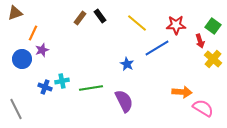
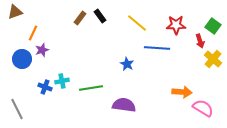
brown triangle: moved 1 px up
blue line: rotated 35 degrees clockwise
purple semicircle: moved 4 px down; rotated 55 degrees counterclockwise
gray line: moved 1 px right
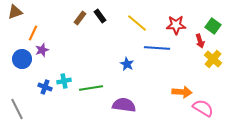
cyan cross: moved 2 px right
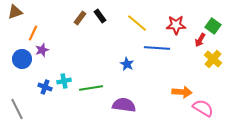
red arrow: moved 1 px up; rotated 48 degrees clockwise
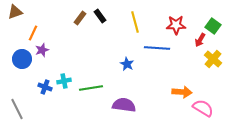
yellow line: moved 2 px left, 1 px up; rotated 35 degrees clockwise
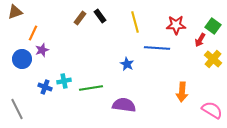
orange arrow: rotated 90 degrees clockwise
pink semicircle: moved 9 px right, 2 px down
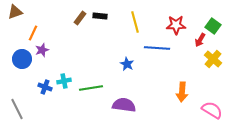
black rectangle: rotated 48 degrees counterclockwise
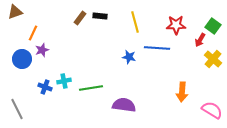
blue star: moved 2 px right, 7 px up; rotated 16 degrees counterclockwise
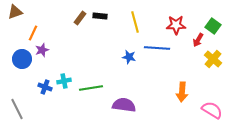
red arrow: moved 2 px left
